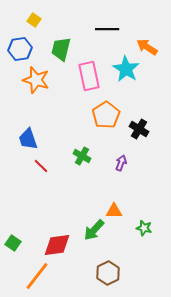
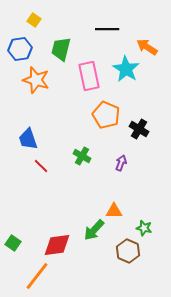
orange pentagon: rotated 16 degrees counterclockwise
brown hexagon: moved 20 px right, 22 px up; rotated 10 degrees counterclockwise
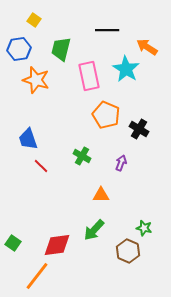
black line: moved 1 px down
blue hexagon: moved 1 px left
orange triangle: moved 13 px left, 16 px up
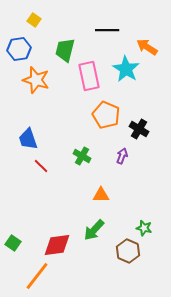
green trapezoid: moved 4 px right, 1 px down
purple arrow: moved 1 px right, 7 px up
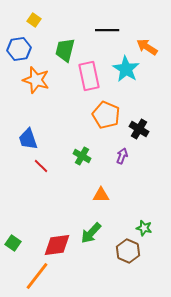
green arrow: moved 3 px left, 3 px down
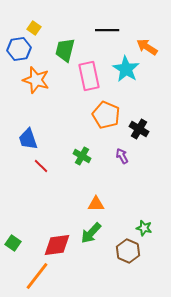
yellow square: moved 8 px down
purple arrow: rotated 49 degrees counterclockwise
orange triangle: moved 5 px left, 9 px down
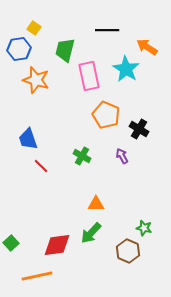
green square: moved 2 px left; rotated 14 degrees clockwise
orange line: rotated 40 degrees clockwise
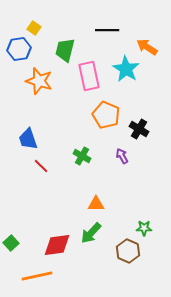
orange star: moved 3 px right, 1 px down
green star: rotated 14 degrees counterclockwise
